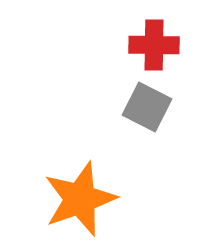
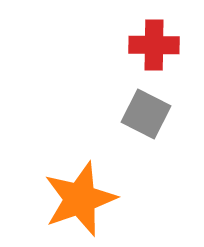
gray square: moved 1 px left, 7 px down
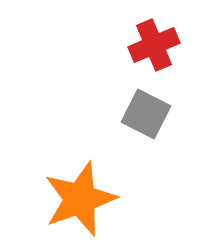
red cross: rotated 24 degrees counterclockwise
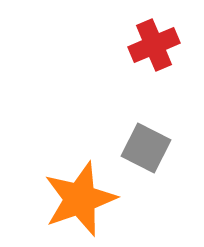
gray square: moved 34 px down
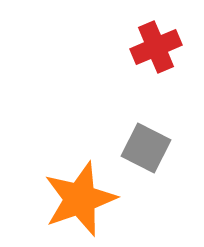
red cross: moved 2 px right, 2 px down
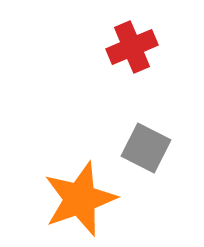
red cross: moved 24 px left
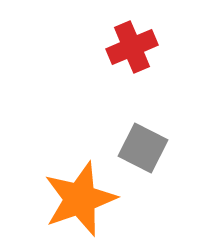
gray square: moved 3 px left
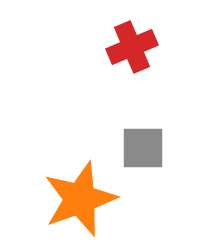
gray square: rotated 27 degrees counterclockwise
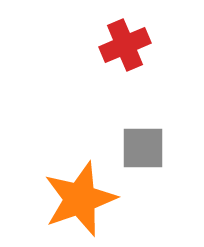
red cross: moved 7 px left, 2 px up
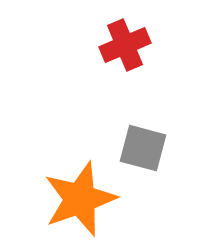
gray square: rotated 15 degrees clockwise
